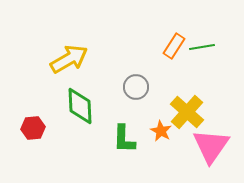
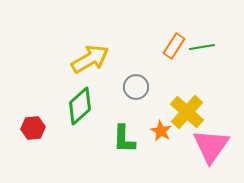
yellow arrow: moved 21 px right
green diamond: rotated 51 degrees clockwise
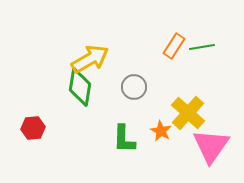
gray circle: moved 2 px left
green diamond: moved 19 px up; rotated 39 degrees counterclockwise
yellow cross: moved 1 px right, 1 px down
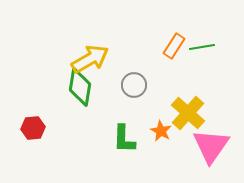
gray circle: moved 2 px up
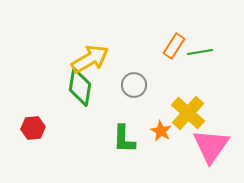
green line: moved 2 px left, 5 px down
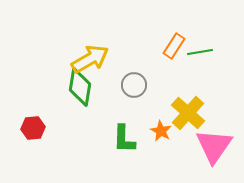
pink triangle: moved 3 px right
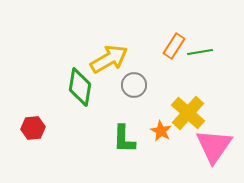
yellow arrow: moved 19 px right
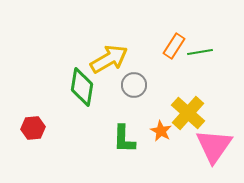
green diamond: moved 2 px right
